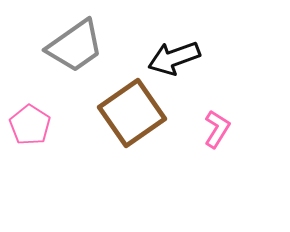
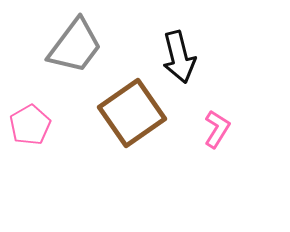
gray trapezoid: rotated 18 degrees counterclockwise
black arrow: moved 5 px right, 1 px up; rotated 84 degrees counterclockwise
pink pentagon: rotated 9 degrees clockwise
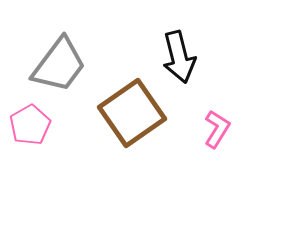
gray trapezoid: moved 16 px left, 19 px down
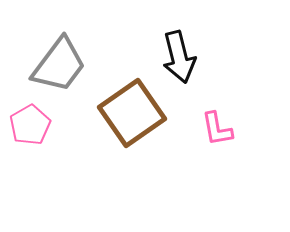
pink L-shape: rotated 138 degrees clockwise
